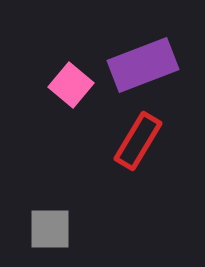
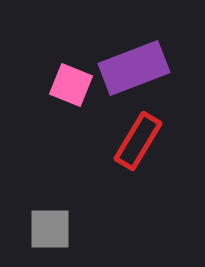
purple rectangle: moved 9 px left, 3 px down
pink square: rotated 18 degrees counterclockwise
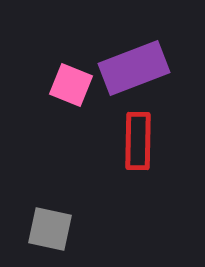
red rectangle: rotated 30 degrees counterclockwise
gray square: rotated 12 degrees clockwise
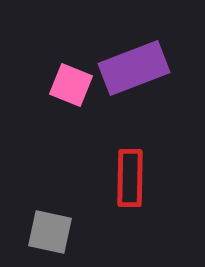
red rectangle: moved 8 px left, 37 px down
gray square: moved 3 px down
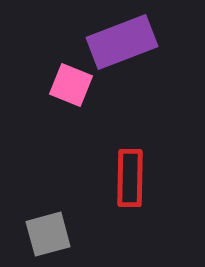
purple rectangle: moved 12 px left, 26 px up
gray square: moved 2 px left, 2 px down; rotated 27 degrees counterclockwise
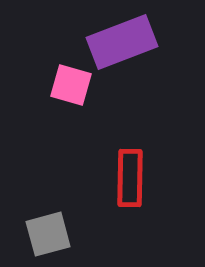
pink square: rotated 6 degrees counterclockwise
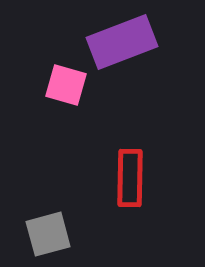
pink square: moved 5 px left
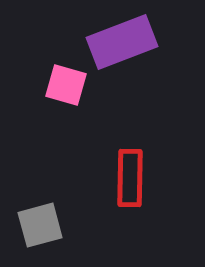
gray square: moved 8 px left, 9 px up
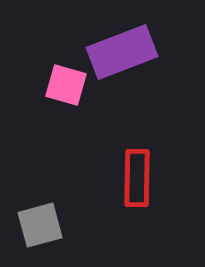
purple rectangle: moved 10 px down
red rectangle: moved 7 px right
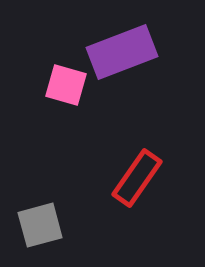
red rectangle: rotated 34 degrees clockwise
